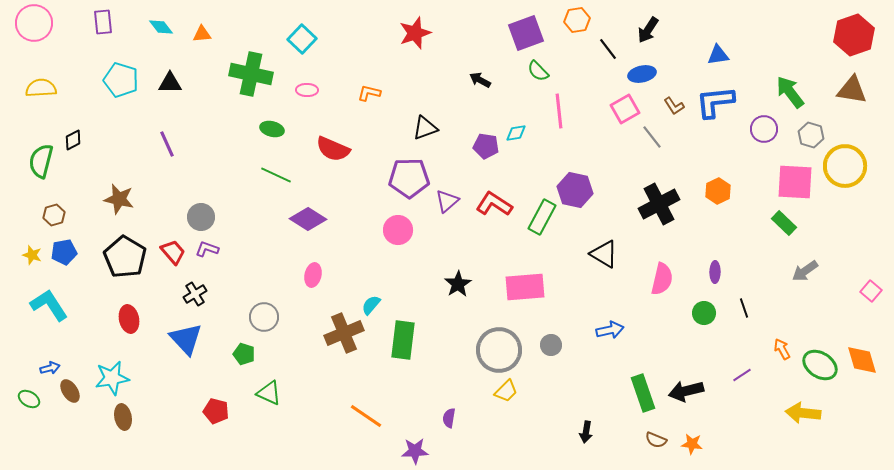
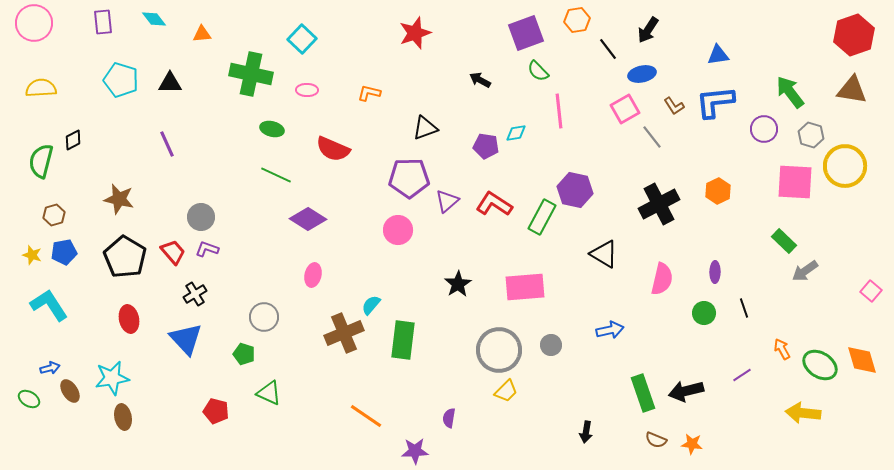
cyan diamond at (161, 27): moved 7 px left, 8 px up
green rectangle at (784, 223): moved 18 px down
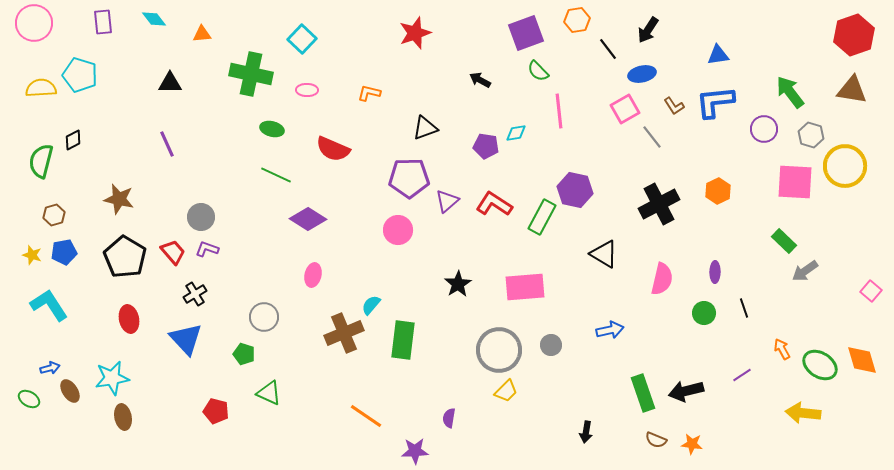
cyan pentagon at (121, 80): moved 41 px left, 5 px up
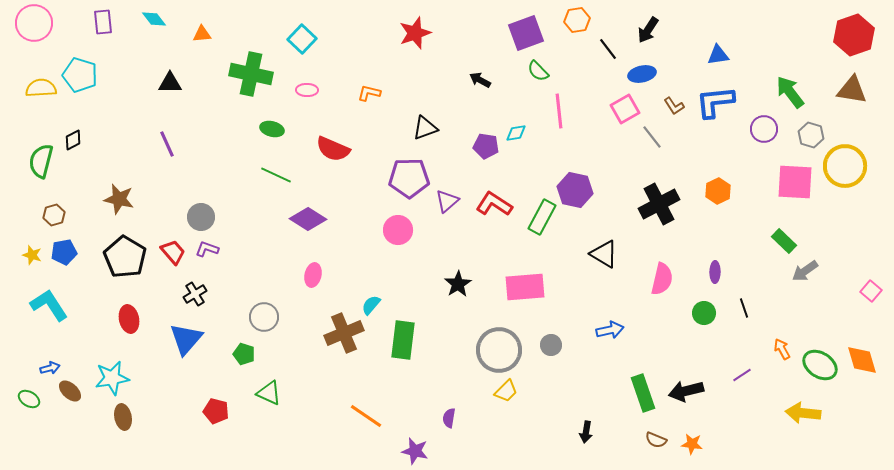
blue triangle at (186, 339): rotated 24 degrees clockwise
brown ellipse at (70, 391): rotated 15 degrees counterclockwise
purple star at (415, 451): rotated 16 degrees clockwise
